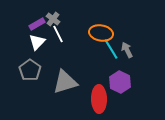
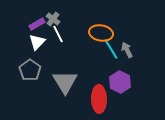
gray triangle: rotated 44 degrees counterclockwise
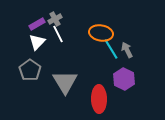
gray cross: moved 2 px right; rotated 24 degrees clockwise
purple hexagon: moved 4 px right, 3 px up
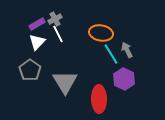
cyan line: moved 5 px down
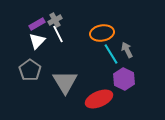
gray cross: moved 1 px down
orange ellipse: moved 1 px right; rotated 20 degrees counterclockwise
white triangle: moved 1 px up
red ellipse: rotated 68 degrees clockwise
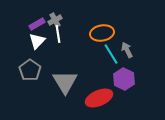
white line: rotated 18 degrees clockwise
red ellipse: moved 1 px up
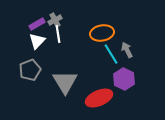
gray pentagon: rotated 15 degrees clockwise
